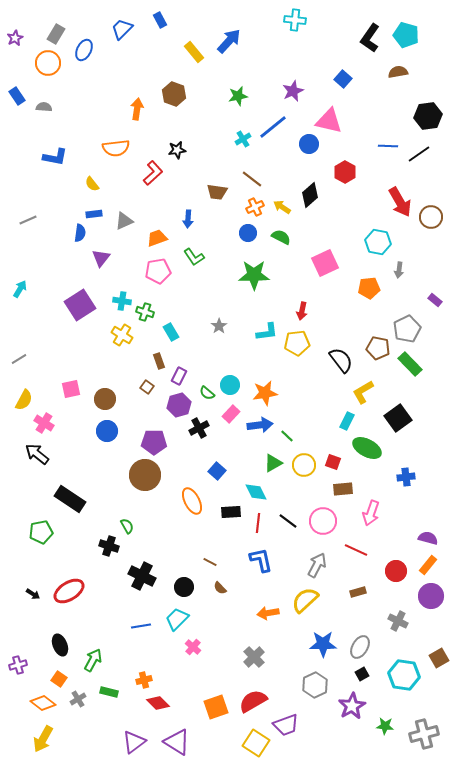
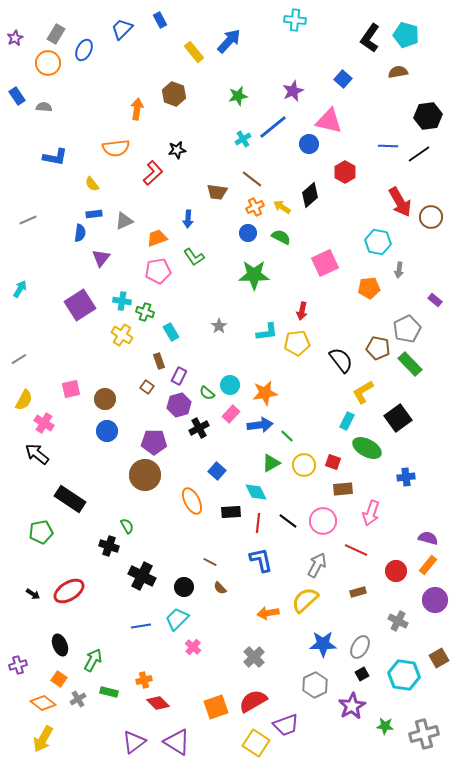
green triangle at (273, 463): moved 2 px left
purple circle at (431, 596): moved 4 px right, 4 px down
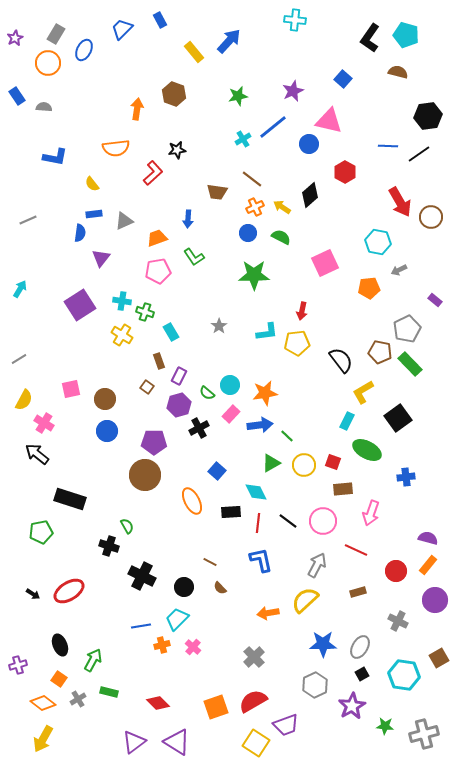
brown semicircle at (398, 72): rotated 24 degrees clockwise
gray arrow at (399, 270): rotated 56 degrees clockwise
brown pentagon at (378, 348): moved 2 px right, 4 px down
green ellipse at (367, 448): moved 2 px down
black rectangle at (70, 499): rotated 16 degrees counterclockwise
orange cross at (144, 680): moved 18 px right, 35 px up
